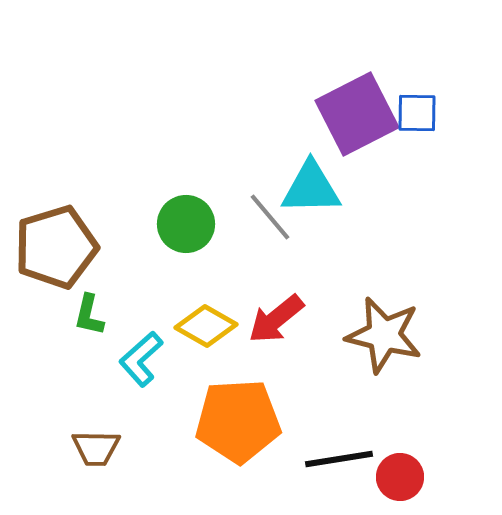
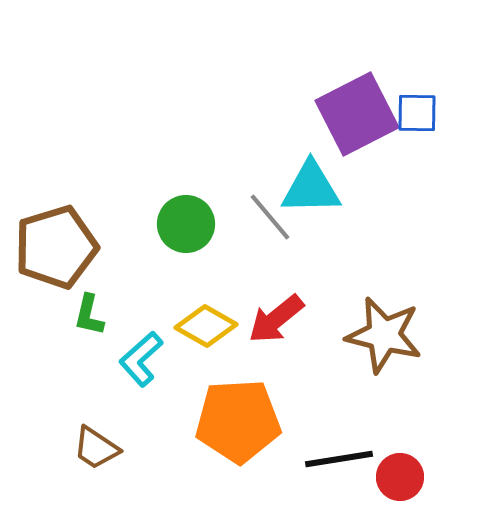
brown trapezoid: rotated 33 degrees clockwise
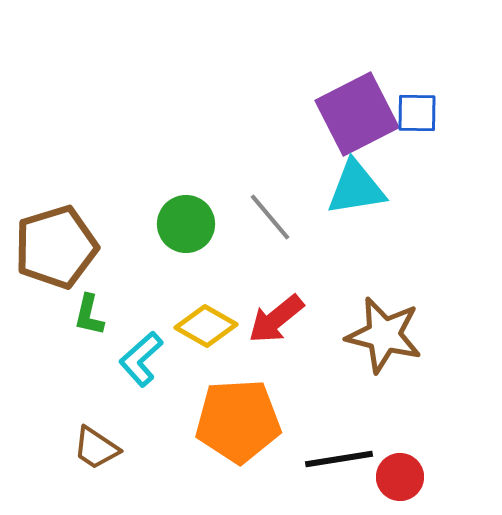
cyan triangle: moved 45 px right; rotated 8 degrees counterclockwise
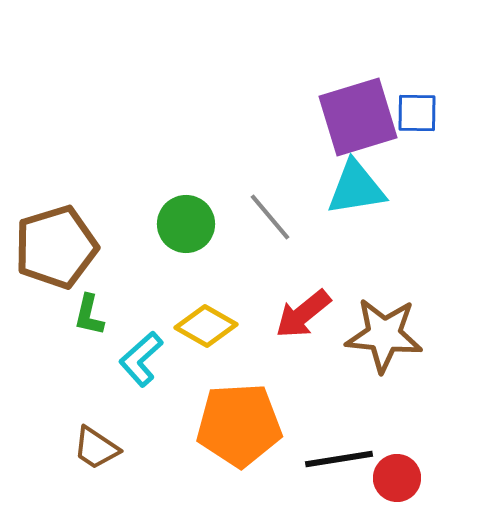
purple square: moved 1 px right, 3 px down; rotated 10 degrees clockwise
red arrow: moved 27 px right, 5 px up
brown star: rotated 8 degrees counterclockwise
orange pentagon: moved 1 px right, 4 px down
red circle: moved 3 px left, 1 px down
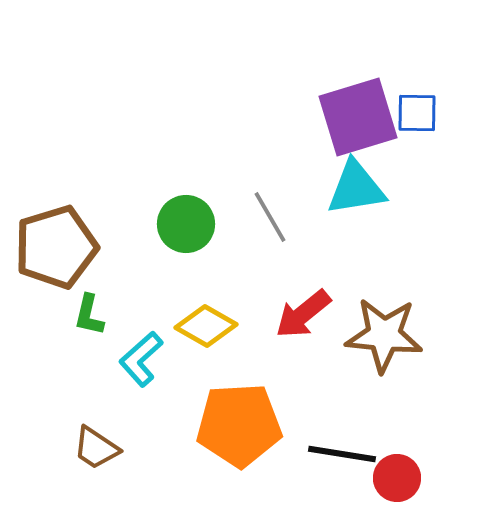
gray line: rotated 10 degrees clockwise
black line: moved 3 px right, 5 px up; rotated 18 degrees clockwise
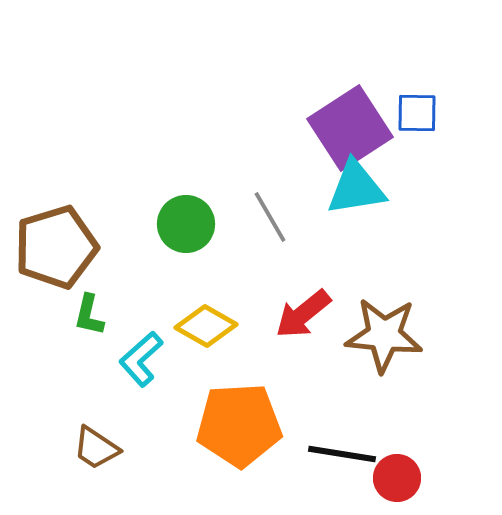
purple square: moved 8 px left, 11 px down; rotated 16 degrees counterclockwise
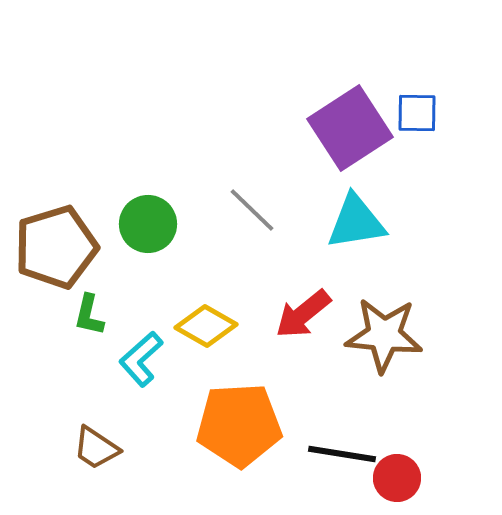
cyan triangle: moved 34 px down
gray line: moved 18 px left, 7 px up; rotated 16 degrees counterclockwise
green circle: moved 38 px left
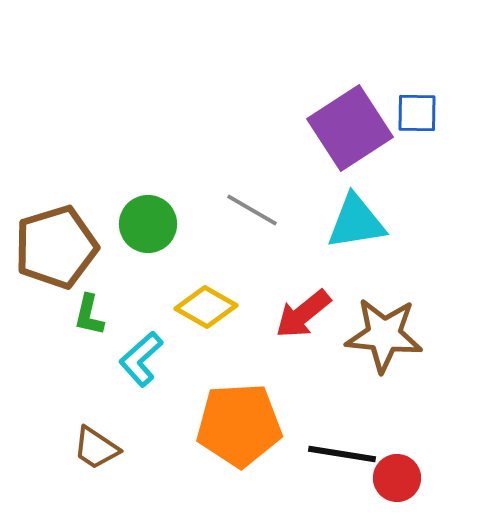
gray line: rotated 14 degrees counterclockwise
yellow diamond: moved 19 px up
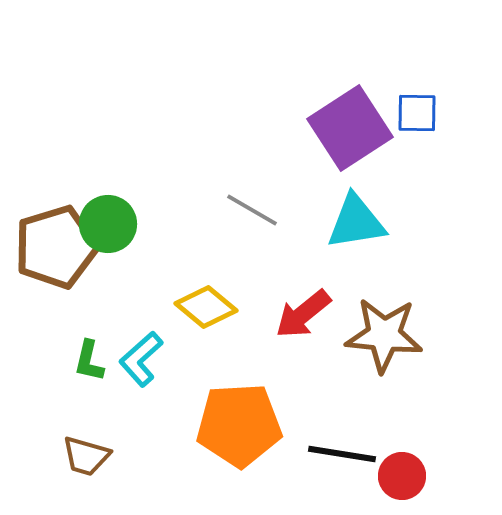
green circle: moved 40 px left
yellow diamond: rotated 10 degrees clockwise
green L-shape: moved 46 px down
brown trapezoid: moved 10 px left, 8 px down; rotated 18 degrees counterclockwise
red circle: moved 5 px right, 2 px up
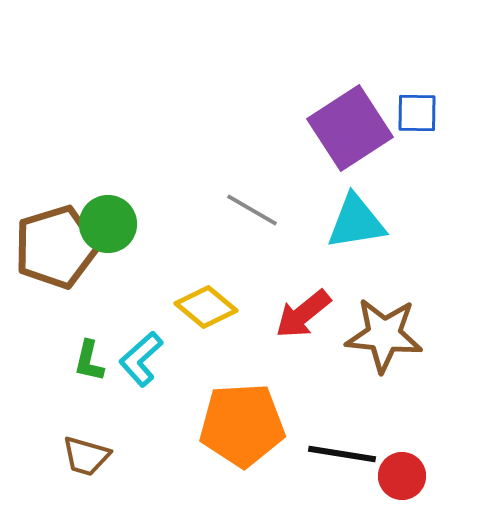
orange pentagon: moved 3 px right
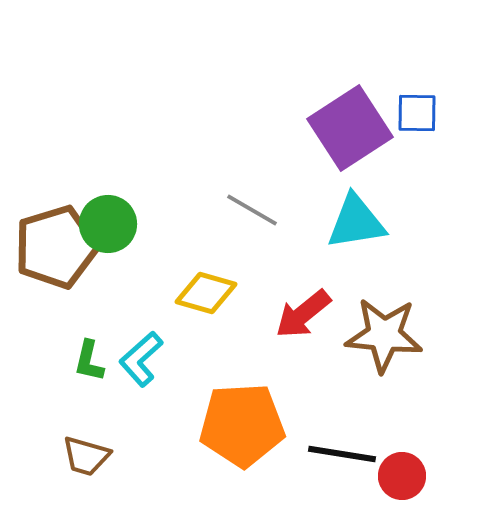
yellow diamond: moved 14 px up; rotated 24 degrees counterclockwise
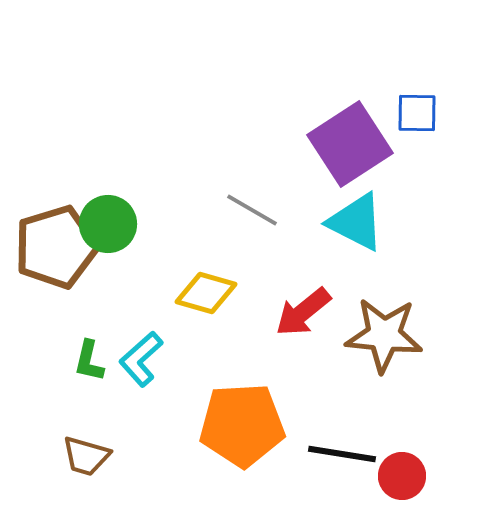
purple square: moved 16 px down
cyan triangle: rotated 36 degrees clockwise
red arrow: moved 2 px up
